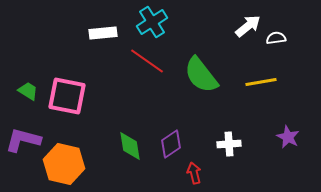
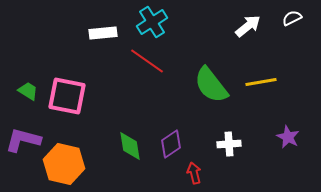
white semicircle: moved 16 px right, 20 px up; rotated 18 degrees counterclockwise
green semicircle: moved 10 px right, 10 px down
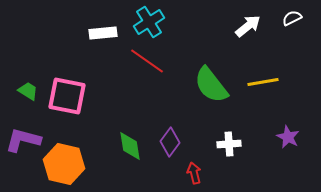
cyan cross: moved 3 px left
yellow line: moved 2 px right
purple diamond: moved 1 px left, 2 px up; rotated 20 degrees counterclockwise
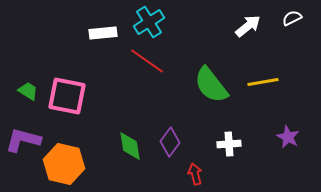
red arrow: moved 1 px right, 1 px down
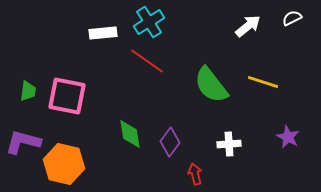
yellow line: rotated 28 degrees clockwise
green trapezoid: rotated 65 degrees clockwise
purple L-shape: moved 2 px down
green diamond: moved 12 px up
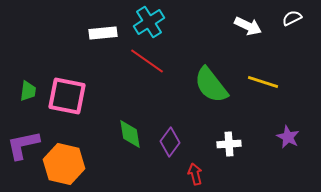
white arrow: rotated 64 degrees clockwise
purple L-shape: moved 3 px down; rotated 27 degrees counterclockwise
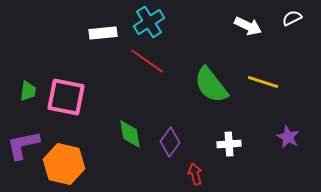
pink square: moved 1 px left, 1 px down
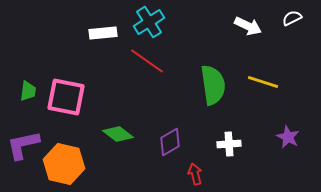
green semicircle: moved 2 px right; rotated 150 degrees counterclockwise
green diamond: moved 12 px left; rotated 44 degrees counterclockwise
purple diamond: rotated 24 degrees clockwise
